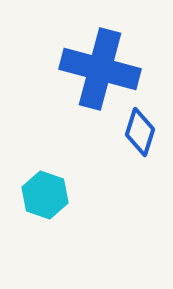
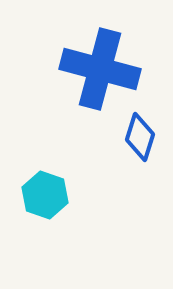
blue diamond: moved 5 px down
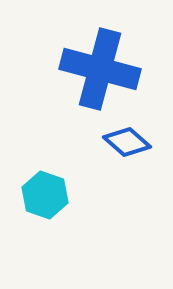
blue diamond: moved 13 px left, 5 px down; rotated 66 degrees counterclockwise
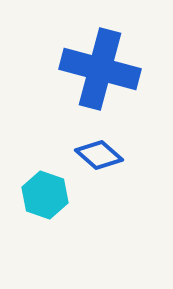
blue diamond: moved 28 px left, 13 px down
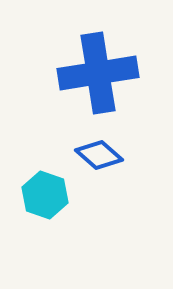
blue cross: moved 2 px left, 4 px down; rotated 24 degrees counterclockwise
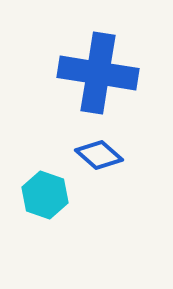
blue cross: rotated 18 degrees clockwise
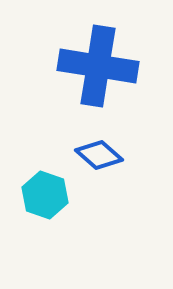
blue cross: moved 7 px up
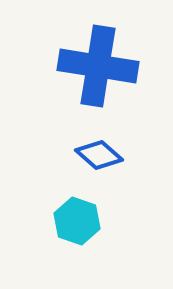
cyan hexagon: moved 32 px right, 26 px down
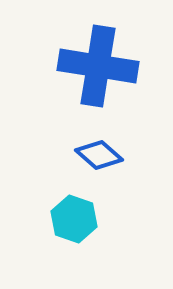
cyan hexagon: moved 3 px left, 2 px up
